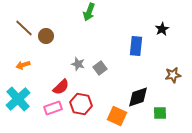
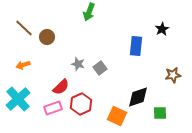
brown circle: moved 1 px right, 1 px down
red hexagon: rotated 25 degrees clockwise
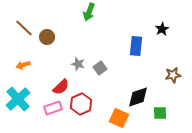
orange square: moved 2 px right, 2 px down
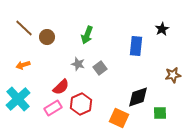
green arrow: moved 2 px left, 23 px down
pink rectangle: rotated 12 degrees counterclockwise
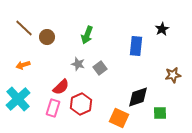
pink rectangle: rotated 42 degrees counterclockwise
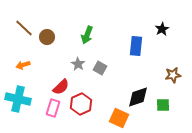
gray star: rotated 16 degrees clockwise
gray square: rotated 24 degrees counterclockwise
cyan cross: rotated 35 degrees counterclockwise
green square: moved 3 px right, 8 px up
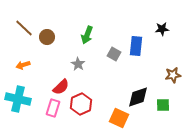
black star: rotated 24 degrees clockwise
gray square: moved 14 px right, 14 px up
